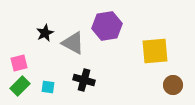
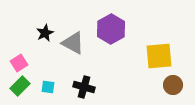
purple hexagon: moved 4 px right, 3 px down; rotated 20 degrees counterclockwise
yellow square: moved 4 px right, 5 px down
pink square: rotated 18 degrees counterclockwise
black cross: moved 7 px down
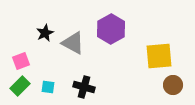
pink square: moved 2 px right, 2 px up; rotated 12 degrees clockwise
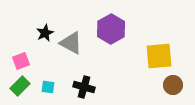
gray triangle: moved 2 px left
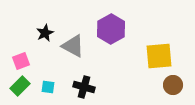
gray triangle: moved 2 px right, 3 px down
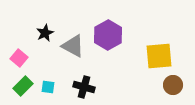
purple hexagon: moved 3 px left, 6 px down
pink square: moved 2 px left, 3 px up; rotated 30 degrees counterclockwise
green rectangle: moved 3 px right
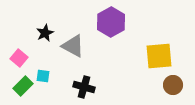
purple hexagon: moved 3 px right, 13 px up
cyan square: moved 5 px left, 11 px up
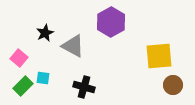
cyan square: moved 2 px down
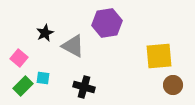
purple hexagon: moved 4 px left, 1 px down; rotated 20 degrees clockwise
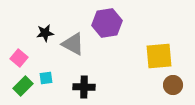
black star: rotated 18 degrees clockwise
gray triangle: moved 2 px up
cyan square: moved 3 px right; rotated 16 degrees counterclockwise
black cross: rotated 15 degrees counterclockwise
